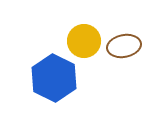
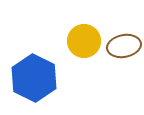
blue hexagon: moved 20 px left
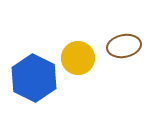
yellow circle: moved 6 px left, 17 px down
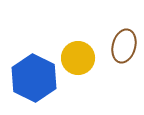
brown ellipse: rotated 64 degrees counterclockwise
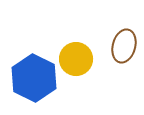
yellow circle: moved 2 px left, 1 px down
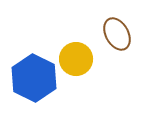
brown ellipse: moved 7 px left, 12 px up; rotated 44 degrees counterclockwise
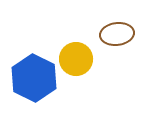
brown ellipse: rotated 68 degrees counterclockwise
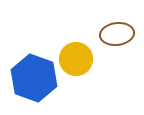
blue hexagon: rotated 6 degrees counterclockwise
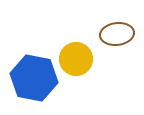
blue hexagon: rotated 9 degrees counterclockwise
